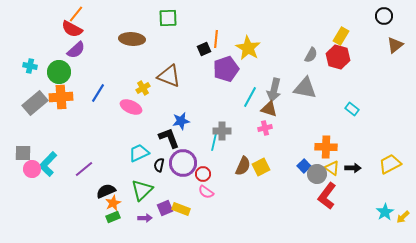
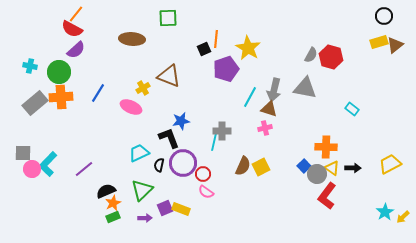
yellow rectangle at (341, 36): moved 38 px right, 6 px down; rotated 42 degrees clockwise
red hexagon at (338, 57): moved 7 px left
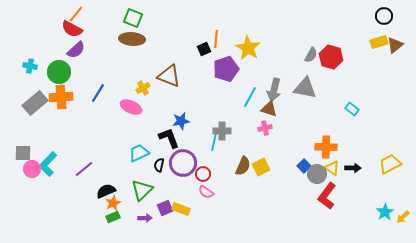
green square at (168, 18): moved 35 px left; rotated 24 degrees clockwise
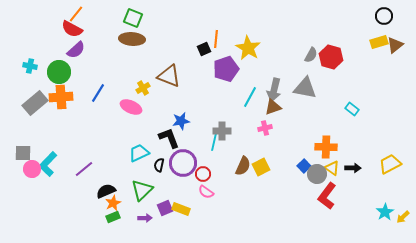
brown triangle at (269, 109): moved 4 px right, 2 px up; rotated 36 degrees counterclockwise
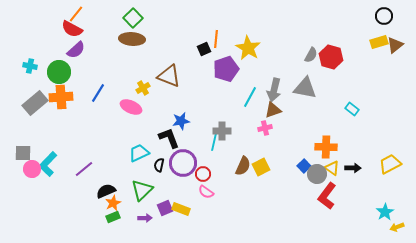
green square at (133, 18): rotated 24 degrees clockwise
brown triangle at (273, 107): moved 3 px down
yellow arrow at (403, 217): moved 6 px left, 10 px down; rotated 24 degrees clockwise
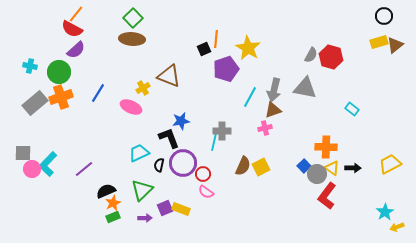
orange cross at (61, 97): rotated 15 degrees counterclockwise
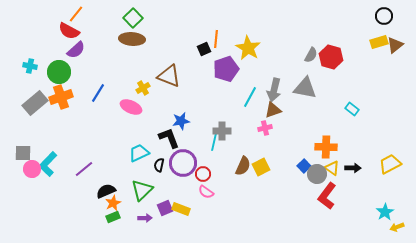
red semicircle at (72, 29): moved 3 px left, 2 px down
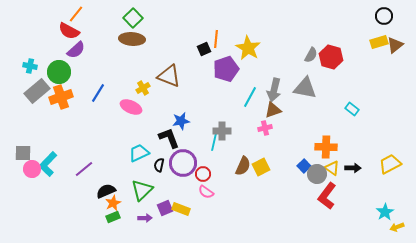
gray rectangle at (35, 103): moved 2 px right, 12 px up
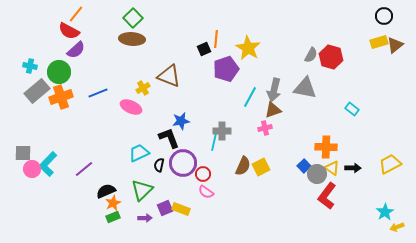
blue line at (98, 93): rotated 36 degrees clockwise
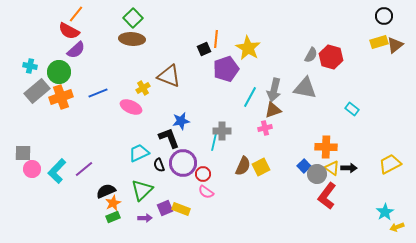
cyan L-shape at (48, 164): moved 9 px right, 7 px down
black semicircle at (159, 165): rotated 32 degrees counterclockwise
black arrow at (353, 168): moved 4 px left
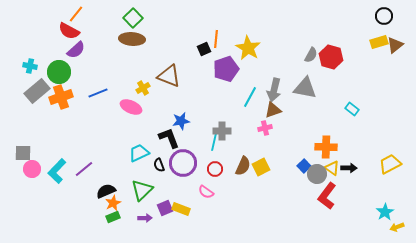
red circle at (203, 174): moved 12 px right, 5 px up
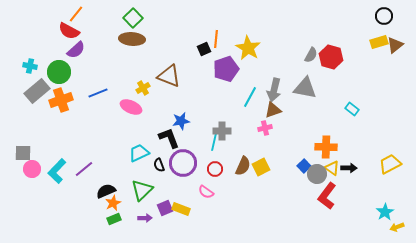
orange cross at (61, 97): moved 3 px down
green rectangle at (113, 217): moved 1 px right, 2 px down
